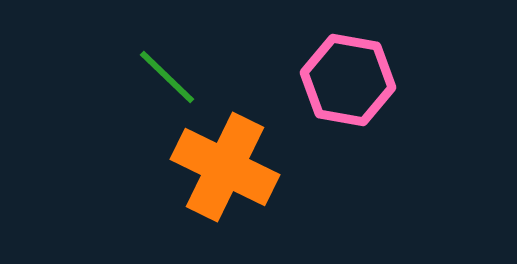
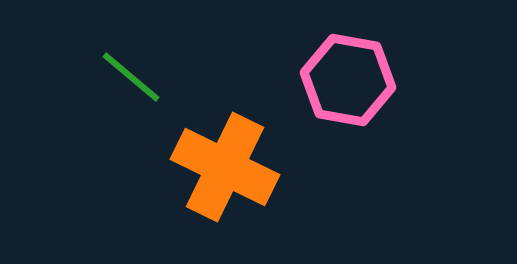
green line: moved 36 px left; rotated 4 degrees counterclockwise
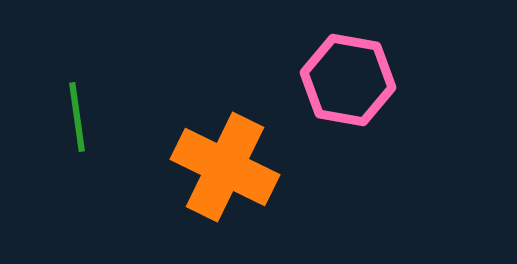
green line: moved 54 px left, 40 px down; rotated 42 degrees clockwise
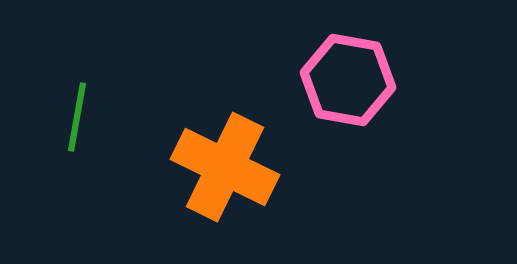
green line: rotated 18 degrees clockwise
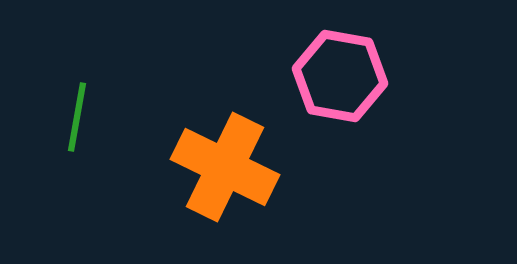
pink hexagon: moved 8 px left, 4 px up
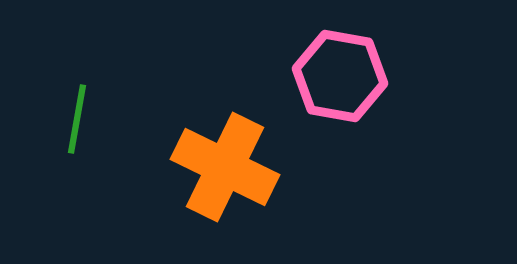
green line: moved 2 px down
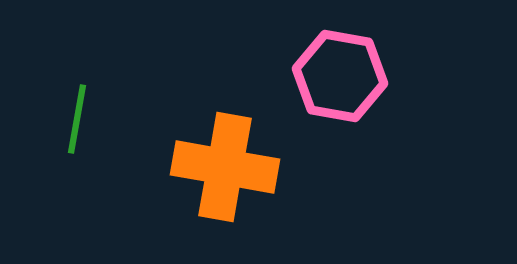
orange cross: rotated 16 degrees counterclockwise
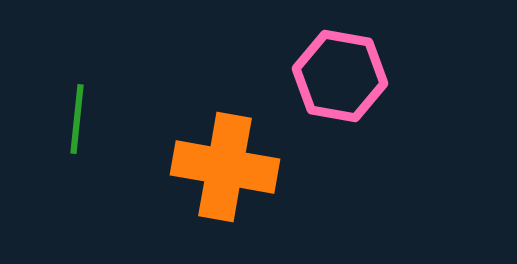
green line: rotated 4 degrees counterclockwise
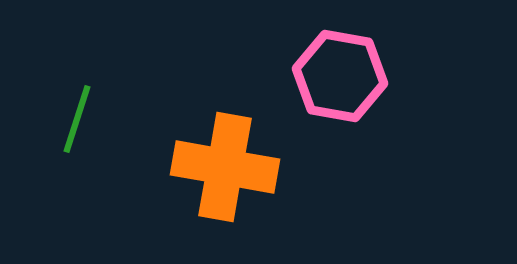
green line: rotated 12 degrees clockwise
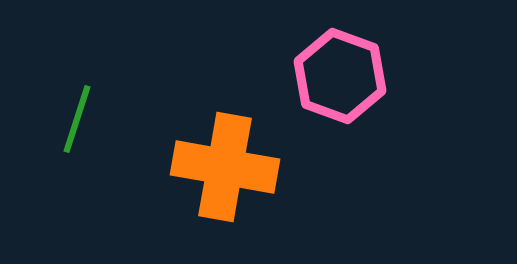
pink hexagon: rotated 10 degrees clockwise
